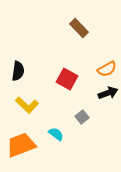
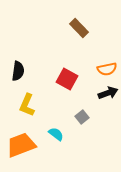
orange semicircle: rotated 18 degrees clockwise
yellow L-shape: rotated 70 degrees clockwise
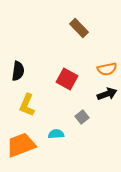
black arrow: moved 1 px left, 1 px down
cyan semicircle: rotated 42 degrees counterclockwise
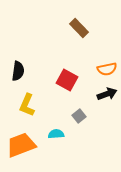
red square: moved 1 px down
gray square: moved 3 px left, 1 px up
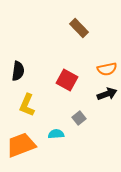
gray square: moved 2 px down
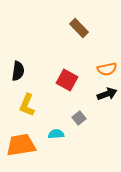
orange trapezoid: rotated 12 degrees clockwise
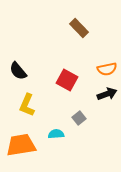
black semicircle: rotated 132 degrees clockwise
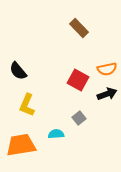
red square: moved 11 px right
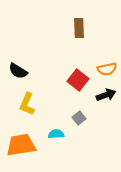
brown rectangle: rotated 42 degrees clockwise
black semicircle: rotated 18 degrees counterclockwise
red square: rotated 10 degrees clockwise
black arrow: moved 1 px left, 1 px down
yellow L-shape: moved 1 px up
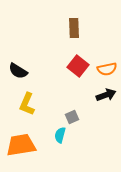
brown rectangle: moved 5 px left
red square: moved 14 px up
gray square: moved 7 px left, 1 px up; rotated 16 degrees clockwise
cyan semicircle: moved 4 px right, 1 px down; rotated 70 degrees counterclockwise
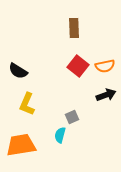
orange semicircle: moved 2 px left, 3 px up
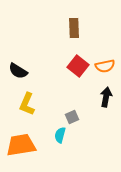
black arrow: moved 2 px down; rotated 60 degrees counterclockwise
